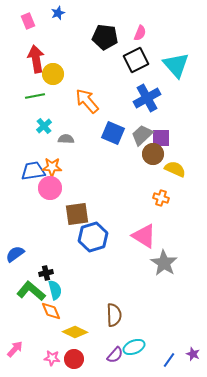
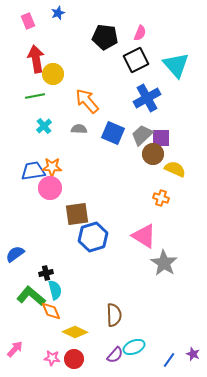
gray semicircle: moved 13 px right, 10 px up
green L-shape: moved 5 px down
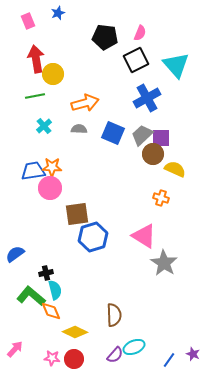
orange arrow: moved 2 px left, 2 px down; rotated 116 degrees clockwise
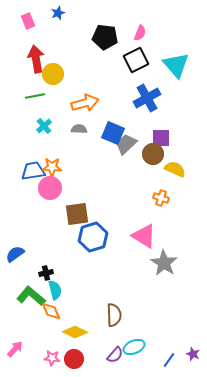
gray trapezoid: moved 16 px left, 9 px down
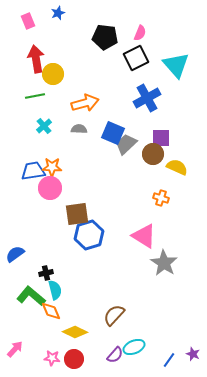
black square: moved 2 px up
yellow semicircle: moved 2 px right, 2 px up
blue hexagon: moved 4 px left, 2 px up
brown semicircle: rotated 135 degrees counterclockwise
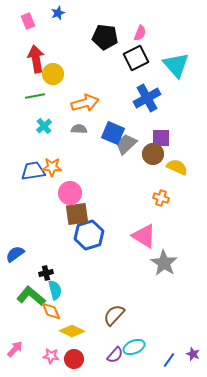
pink circle: moved 20 px right, 5 px down
yellow diamond: moved 3 px left, 1 px up
pink star: moved 1 px left, 2 px up
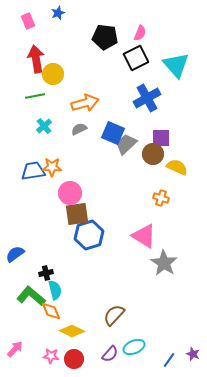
gray semicircle: rotated 28 degrees counterclockwise
purple semicircle: moved 5 px left, 1 px up
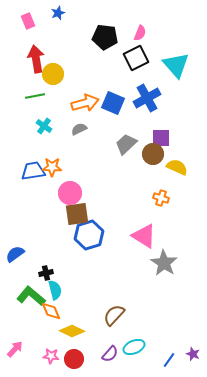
cyan cross: rotated 14 degrees counterclockwise
blue square: moved 30 px up
